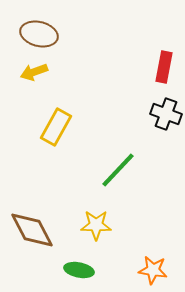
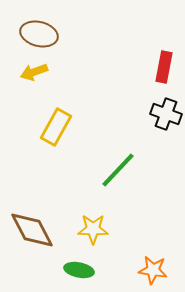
yellow star: moved 3 px left, 4 px down
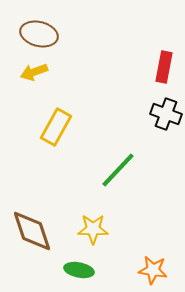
brown diamond: moved 1 px down; rotated 9 degrees clockwise
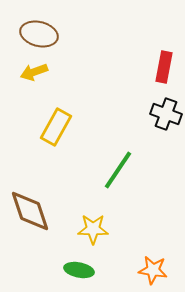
green line: rotated 9 degrees counterclockwise
brown diamond: moved 2 px left, 20 px up
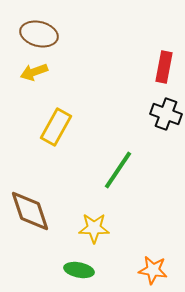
yellow star: moved 1 px right, 1 px up
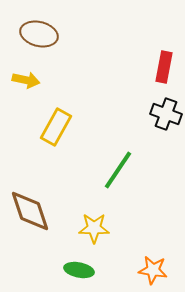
yellow arrow: moved 8 px left, 8 px down; rotated 148 degrees counterclockwise
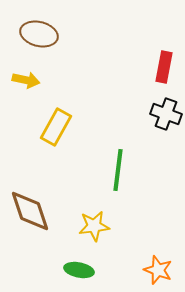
green line: rotated 27 degrees counterclockwise
yellow star: moved 2 px up; rotated 8 degrees counterclockwise
orange star: moved 5 px right; rotated 12 degrees clockwise
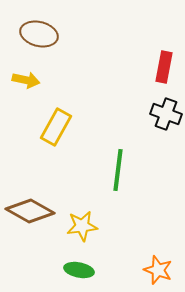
brown diamond: rotated 42 degrees counterclockwise
yellow star: moved 12 px left
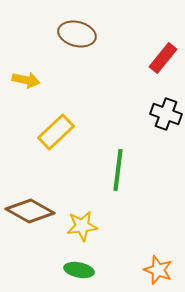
brown ellipse: moved 38 px right
red rectangle: moved 1 px left, 9 px up; rotated 28 degrees clockwise
yellow rectangle: moved 5 px down; rotated 18 degrees clockwise
